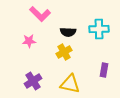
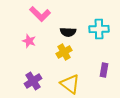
pink star: rotated 24 degrees clockwise
yellow triangle: rotated 25 degrees clockwise
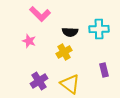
black semicircle: moved 2 px right
purple rectangle: rotated 24 degrees counterclockwise
purple cross: moved 6 px right
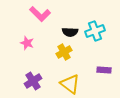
cyan cross: moved 4 px left, 2 px down; rotated 18 degrees counterclockwise
pink star: moved 2 px left, 2 px down
purple rectangle: rotated 72 degrees counterclockwise
purple cross: moved 6 px left
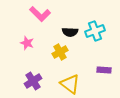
yellow cross: moved 4 px left
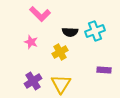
pink star: moved 4 px right, 1 px up
yellow triangle: moved 9 px left; rotated 25 degrees clockwise
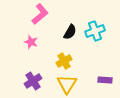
pink L-shape: rotated 85 degrees counterclockwise
black semicircle: rotated 63 degrees counterclockwise
yellow cross: moved 4 px right, 9 px down
purple rectangle: moved 1 px right, 10 px down
yellow triangle: moved 6 px right
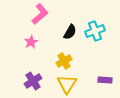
pink star: rotated 24 degrees clockwise
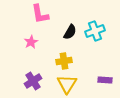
pink L-shape: rotated 120 degrees clockwise
yellow cross: rotated 21 degrees clockwise
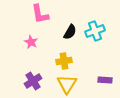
pink star: rotated 16 degrees counterclockwise
